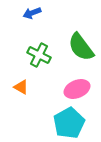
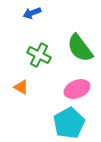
green semicircle: moved 1 px left, 1 px down
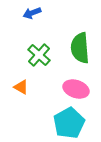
green semicircle: rotated 32 degrees clockwise
green cross: rotated 15 degrees clockwise
pink ellipse: moved 1 px left; rotated 40 degrees clockwise
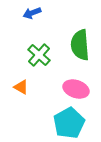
green semicircle: moved 3 px up
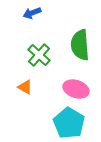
orange triangle: moved 4 px right
cyan pentagon: rotated 12 degrees counterclockwise
